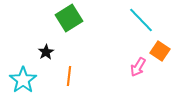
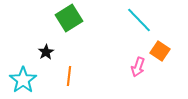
cyan line: moved 2 px left
pink arrow: rotated 12 degrees counterclockwise
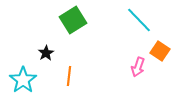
green square: moved 4 px right, 2 px down
black star: moved 1 px down
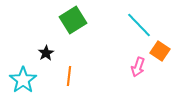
cyan line: moved 5 px down
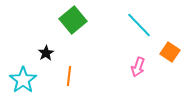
green square: rotated 8 degrees counterclockwise
orange square: moved 10 px right, 1 px down
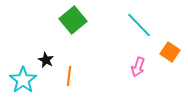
black star: moved 7 px down; rotated 14 degrees counterclockwise
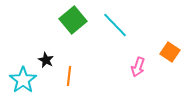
cyan line: moved 24 px left
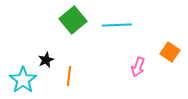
cyan line: moved 2 px right; rotated 48 degrees counterclockwise
black star: rotated 21 degrees clockwise
